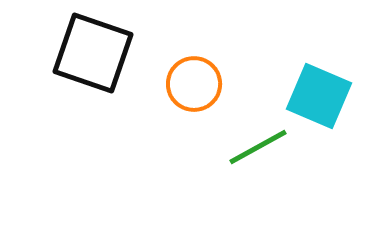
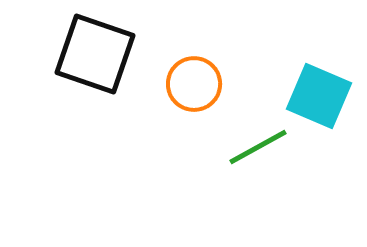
black square: moved 2 px right, 1 px down
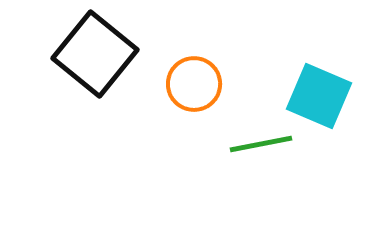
black square: rotated 20 degrees clockwise
green line: moved 3 px right, 3 px up; rotated 18 degrees clockwise
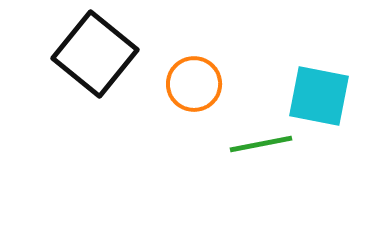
cyan square: rotated 12 degrees counterclockwise
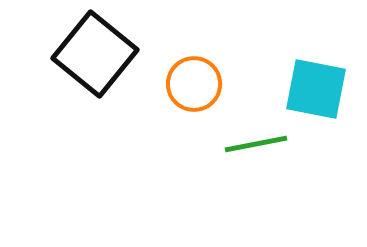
cyan square: moved 3 px left, 7 px up
green line: moved 5 px left
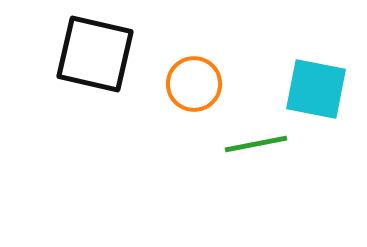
black square: rotated 26 degrees counterclockwise
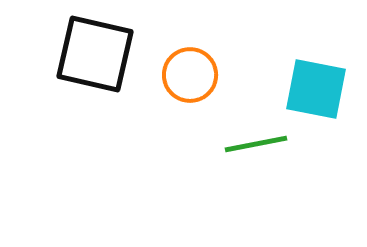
orange circle: moved 4 px left, 9 px up
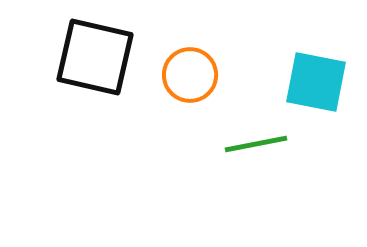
black square: moved 3 px down
cyan square: moved 7 px up
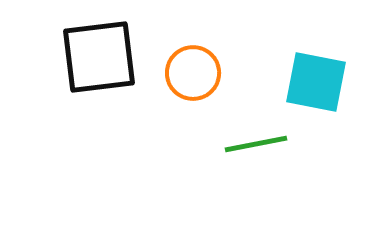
black square: moved 4 px right; rotated 20 degrees counterclockwise
orange circle: moved 3 px right, 2 px up
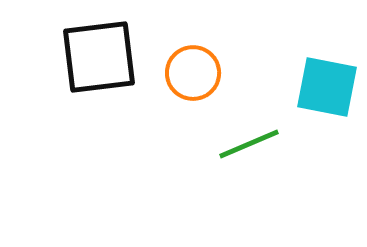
cyan square: moved 11 px right, 5 px down
green line: moved 7 px left; rotated 12 degrees counterclockwise
